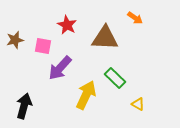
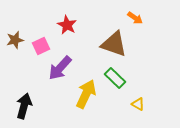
brown triangle: moved 9 px right, 6 px down; rotated 16 degrees clockwise
pink square: moved 2 px left; rotated 36 degrees counterclockwise
yellow arrow: moved 1 px up
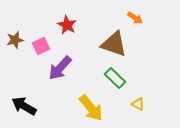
yellow arrow: moved 5 px right, 14 px down; rotated 116 degrees clockwise
black arrow: rotated 75 degrees counterclockwise
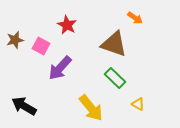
pink square: rotated 36 degrees counterclockwise
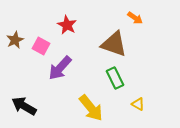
brown star: rotated 12 degrees counterclockwise
green rectangle: rotated 20 degrees clockwise
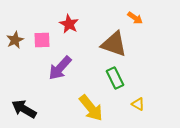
red star: moved 2 px right, 1 px up
pink square: moved 1 px right, 6 px up; rotated 30 degrees counterclockwise
black arrow: moved 3 px down
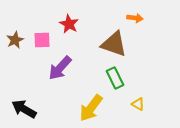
orange arrow: rotated 28 degrees counterclockwise
yellow arrow: rotated 76 degrees clockwise
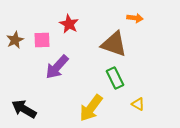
purple arrow: moved 3 px left, 1 px up
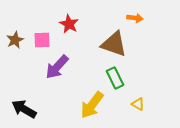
yellow arrow: moved 1 px right, 3 px up
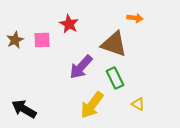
purple arrow: moved 24 px right
